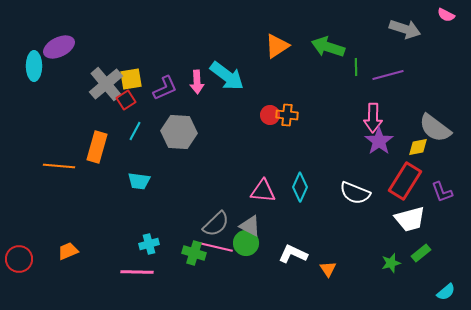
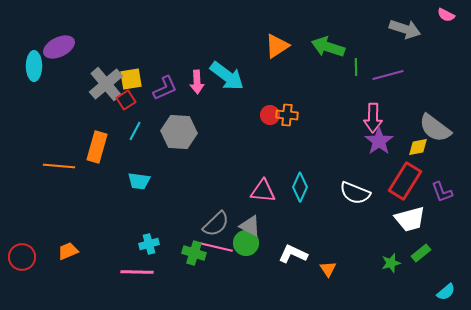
red circle at (19, 259): moved 3 px right, 2 px up
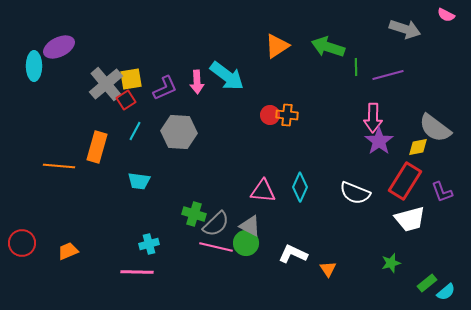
green cross at (194, 253): moved 39 px up
green rectangle at (421, 253): moved 6 px right, 30 px down
red circle at (22, 257): moved 14 px up
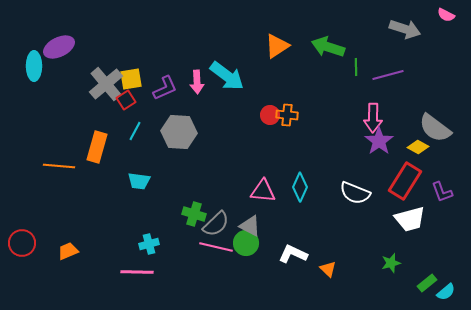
yellow diamond at (418, 147): rotated 40 degrees clockwise
orange triangle at (328, 269): rotated 12 degrees counterclockwise
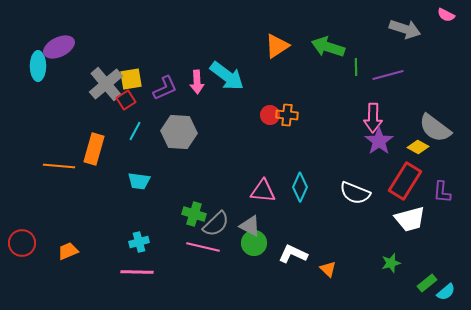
cyan ellipse at (34, 66): moved 4 px right
orange rectangle at (97, 147): moved 3 px left, 2 px down
purple L-shape at (442, 192): rotated 25 degrees clockwise
green circle at (246, 243): moved 8 px right
cyan cross at (149, 244): moved 10 px left, 2 px up
pink line at (216, 247): moved 13 px left
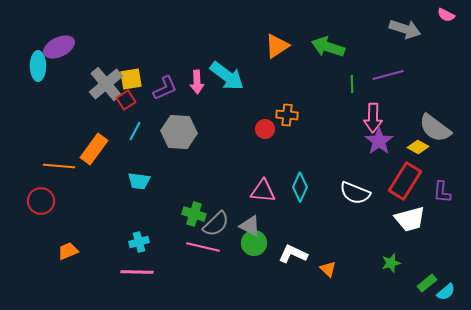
green line at (356, 67): moved 4 px left, 17 px down
red circle at (270, 115): moved 5 px left, 14 px down
orange rectangle at (94, 149): rotated 20 degrees clockwise
red circle at (22, 243): moved 19 px right, 42 px up
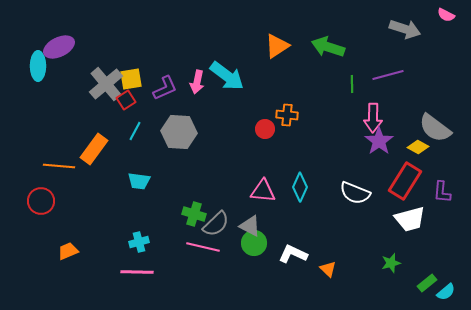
pink arrow at (197, 82): rotated 15 degrees clockwise
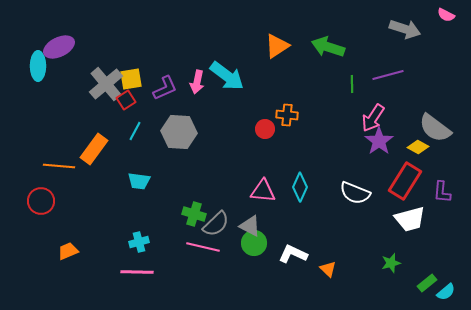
pink arrow at (373, 118): rotated 32 degrees clockwise
